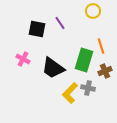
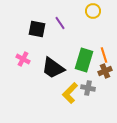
orange line: moved 3 px right, 9 px down
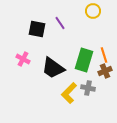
yellow L-shape: moved 1 px left
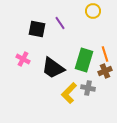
orange line: moved 1 px right, 1 px up
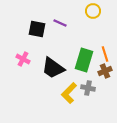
purple line: rotated 32 degrees counterclockwise
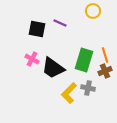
orange line: moved 1 px down
pink cross: moved 9 px right
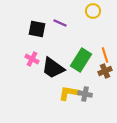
green rectangle: moved 3 px left; rotated 15 degrees clockwise
gray cross: moved 3 px left, 6 px down
yellow L-shape: rotated 55 degrees clockwise
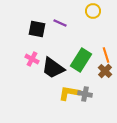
orange line: moved 1 px right
brown cross: rotated 24 degrees counterclockwise
